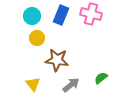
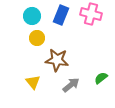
yellow triangle: moved 2 px up
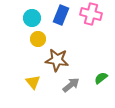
cyan circle: moved 2 px down
yellow circle: moved 1 px right, 1 px down
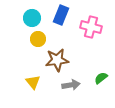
pink cross: moved 13 px down
brown star: rotated 15 degrees counterclockwise
gray arrow: rotated 30 degrees clockwise
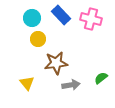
blue rectangle: rotated 66 degrees counterclockwise
pink cross: moved 8 px up
brown star: moved 1 px left, 3 px down
yellow triangle: moved 6 px left, 1 px down
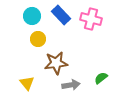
cyan circle: moved 2 px up
